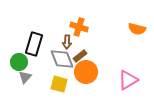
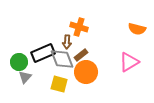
black rectangle: moved 9 px right, 9 px down; rotated 50 degrees clockwise
brown rectangle: moved 1 px right, 1 px up
pink triangle: moved 1 px right, 18 px up
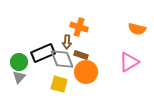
brown rectangle: rotated 56 degrees clockwise
gray triangle: moved 6 px left
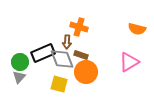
green circle: moved 1 px right
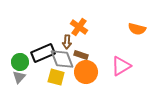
orange cross: rotated 18 degrees clockwise
pink triangle: moved 8 px left, 4 px down
yellow square: moved 3 px left, 7 px up
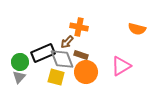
orange cross: rotated 24 degrees counterclockwise
brown arrow: rotated 40 degrees clockwise
